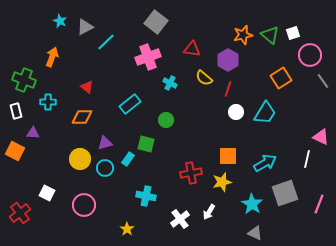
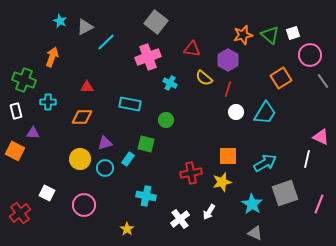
red triangle at (87, 87): rotated 40 degrees counterclockwise
cyan rectangle at (130, 104): rotated 50 degrees clockwise
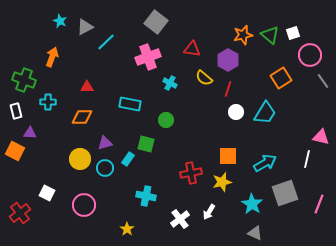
purple triangle at (33, 133): moved 3 px left
pink triangle at (321, 137): rotated 12 degrees counterclockwise
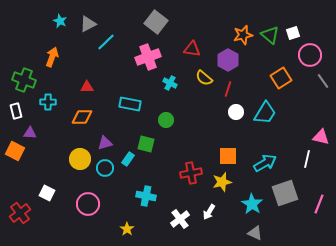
gray triangle at (85, 27): moved 3 px right, 3 px up
pink circle at (84, 205): moved 4 px right, 1 px up
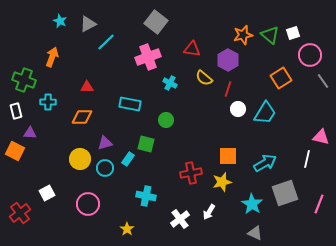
white circle at (236, 112): moved 2 px right, 3 px up
white square at (47, 193): rotated 35 degrees clockwise
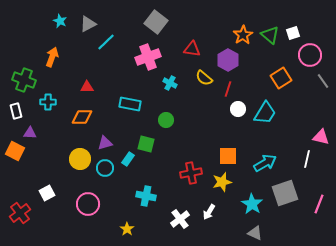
orange star at (243, 35): rotated 18 degrees counterclockwise
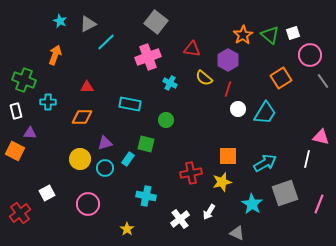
orange arrow at (52, 57): moved 3 px right, 2 px up
gray triangle at (255, 233): moved 18 px left
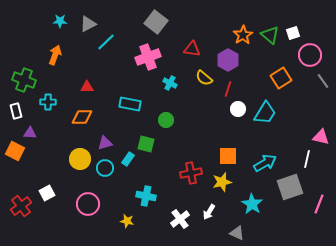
cyan star at (60, 21): rotated 24 degrees counterclockwise
gray square at (285, 193): moved 5 px right, 6 px up
red cross at (20, 213): moved 1 px right, 7 px up
yellow star at (127, 229): moved 8 px up; rotated 24 degrees counterclockwise
